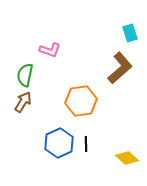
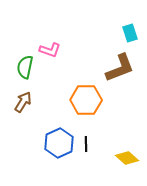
brown L-shape: rotated 20 degrees clockwise
green semicircle: moved 8 px up
orange hexagon: moved 5 px right, 1 px up; rotated 8 degrees clockwise
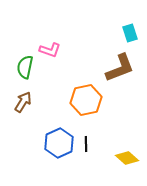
orange hexagon: rotated 12 degrees counterclockwise
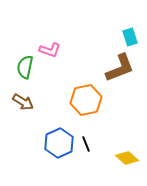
cyan rectangle: moved 4 px down
brown arrow: rotated 90 degrees clockwise
black line: rotated 21 degrees counterclockwise
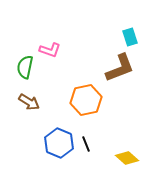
brown arrow: moved 6 px right
blue hexagon: rotated 12 degrees counterclockwise
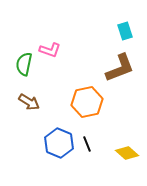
cyan rectangle: moved 5 px left, 6 px up
green semicircle: moved 1 px left, 3 px up
orange hexagon: moved 1 px right, 2 px down
black line: moved 1 px right
yellow diamond: moved 5 px up
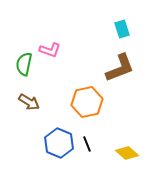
cyan rectangle: moved 3 px left, 2 px up
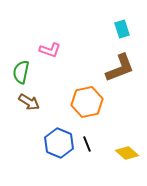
green semicircle: moved 3 px left, 8 px down
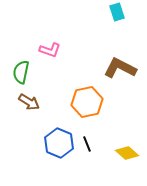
cyan rectangle: moved 5 px left, 17 px up
brown L-shape: rotated 132 degrees counterclockwise
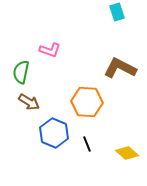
orange hexagon: rotated 16 degrees clockwise
blue hexagon: moved 5 px left, 10 px up
